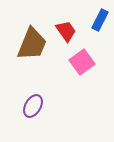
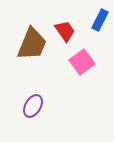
red trapezoid: moved 1 px left
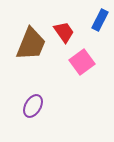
red trapezoid: moved 1 px left, 1 px down
brown trapezoid: moved 1 px left
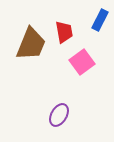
red trapezoid: rotated 25 degrees clockwise
purple ellipse: moved 26 px right, 9 px down
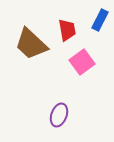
red trapezoid: moved 3 px right, 2 px up
brown trapezoid: rotated 111 degrees clockwise
purple ellipse: rotated 10 degrees counterclockwise
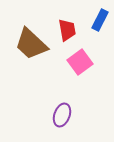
pink square: moved 2 px left
purple ellipse: moved 3 px right
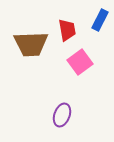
brown trapezoid: rotated 45 degrees counterclockwise
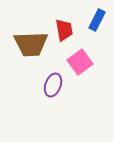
blue rectangle: moved 3 px left
red trapezoid: moved 3 px left
purple ellipse: moved 9 px left, 30 px up
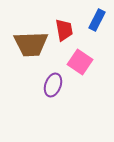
pink square: rotated 20 degrees counterclockwise
